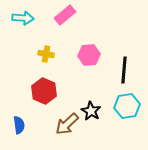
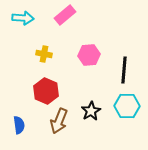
yellow cross: moved 2 px left
red hexagon: moved 2 px right
cyan hexagon: rotated 10 degrees clockwise
black star: rotated 12 degrees clockwise
brown arrow: moved 8 px left, 3 px up; rotated 25 degrees counterclockwise
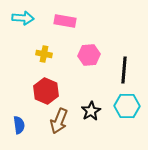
pink rectangle: moved 6 px down; rotated 50 degrees clockwise
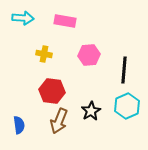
red hexagon: moved 6 px right; rotated 15 degrees counterclockwise
cyan hexagon: rotated 25 degrees counterclockwise
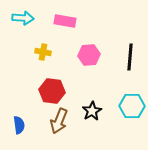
yellow cross: moved 1 px left, 2 px up
black line: moved 6 px right, 13 px up
cyan hexagon: moved 5 px right; rotated 25 degrees clockwise
black star: moved 1 px right
